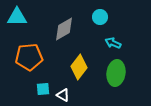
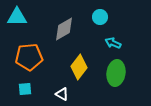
cyan square: moved 18 px left
white triangle: moved 1 px left, 1 px up
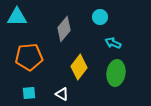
gray diamond: rotated 20 degrees counterclockwise
cyan square: moved 4 px right, 4 px down
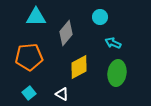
cyan triangle: moved 19 px right
gray diamond: moved 2 px right, 4 px down
yellow diamond: rotated 25 degrees clockwise
green ellipse: moved 1 px right
cyan square: rotated 32 degrees counterclockwise
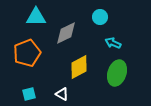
gray diamond: rotated 25 degrees clockwise
orange pentagon: moved 2 px left, 4 px up; rotated 16 degrees counterclockwise
green ellipse: rotated 10 degrees clockwise
cyan square: moved 1 px down; rotated 24 degrees clockwise
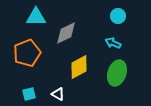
cyan circle: moved 18 px right, 1 px up
white triangle: moved 4 px left
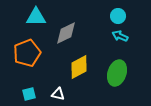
cyan arrow: moved 7 px right, 7 px up
white triangle: rotated 16 degrees counterclockwise
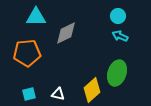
orange pentagon: rotated 16 degrees clockwise
yellow diamond: moved 13 px right, 23 px down; rotated 15 degrees counterclockwise
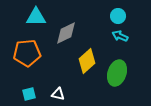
yellow diamond: moved 5 px left, 29 px up
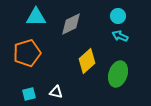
gray diamond: moved 5 px right, 9 px up
orange pentagon: rotated 12 degrees counterclockwise
green ellipse: moved 1 px right, 1 px down
white triangle: moved 2 px left, 2 px up
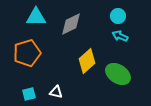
green ellipse: rotated 75 degrees counterclockwise
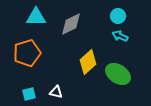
yellow diamond: moved 1 px right, 1 px down
